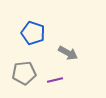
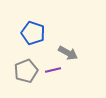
gray pentagon: moved 2 px right, 2 px up; rotated 15 degrees counterclockwise
purple line: moved 2 px left, 10 px up
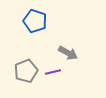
blue pentagon: moved 2 px right, 12 px up
purple line: moved 2 px down
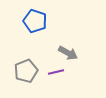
purple line: moved 3 px right
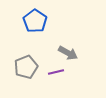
blue pentagon: rotated 15 degrees clockwise
gray pentagon: moved 4 px up
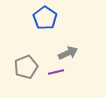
blue pentagon: moved 10 px right, 3 px up
gray arrow: rotated 54 degrees counterclockwise
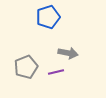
blue pentagon: moved 3 px right, 1 px up; rotated 20 degrees clockwise
gray arrow: rotated 36 degrees clockwise
